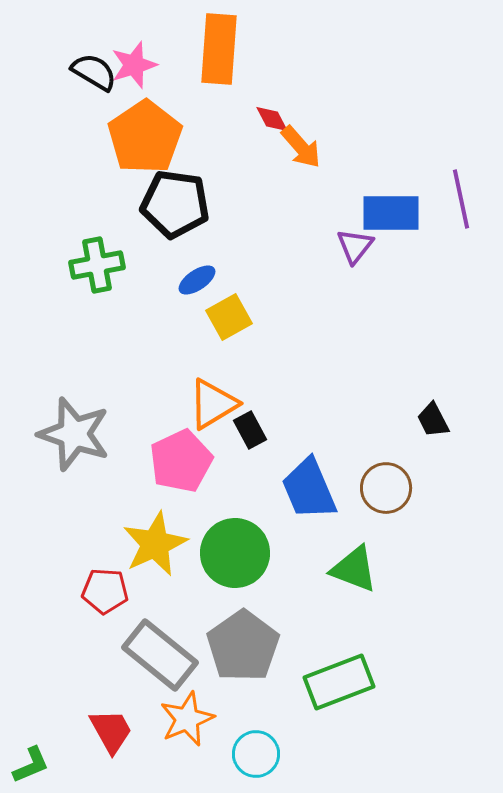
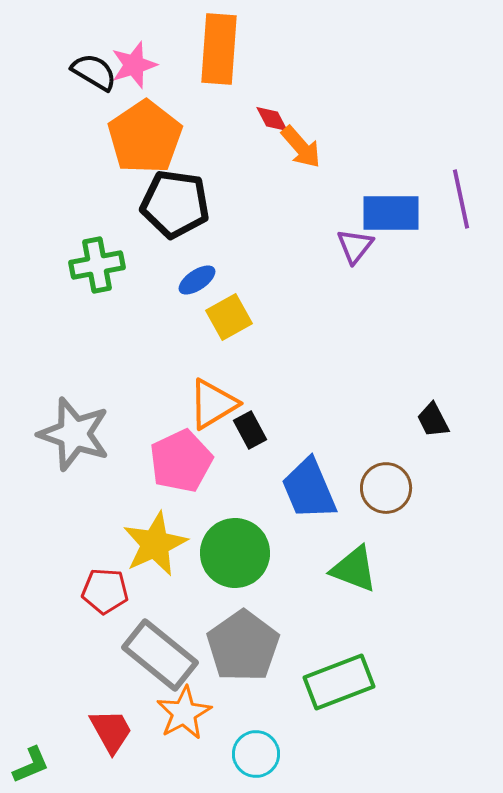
orange star: moved 3 px left, 6 px up; rotated 6 degrees counterclockwise
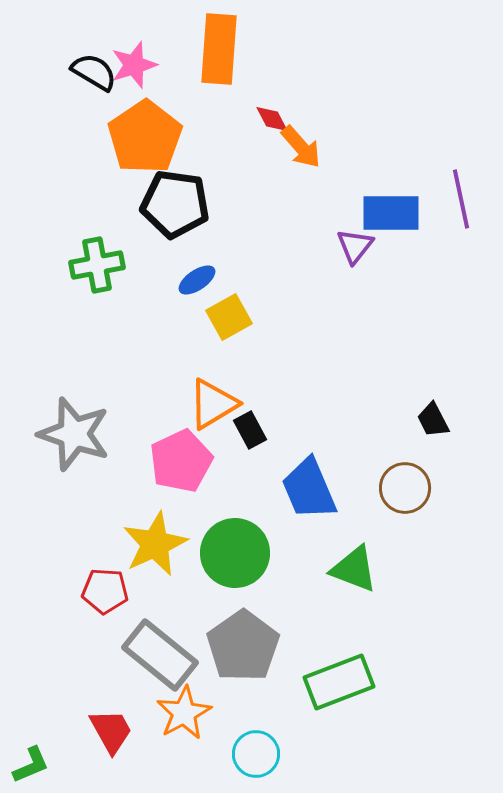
brown circle: moved 19 px right
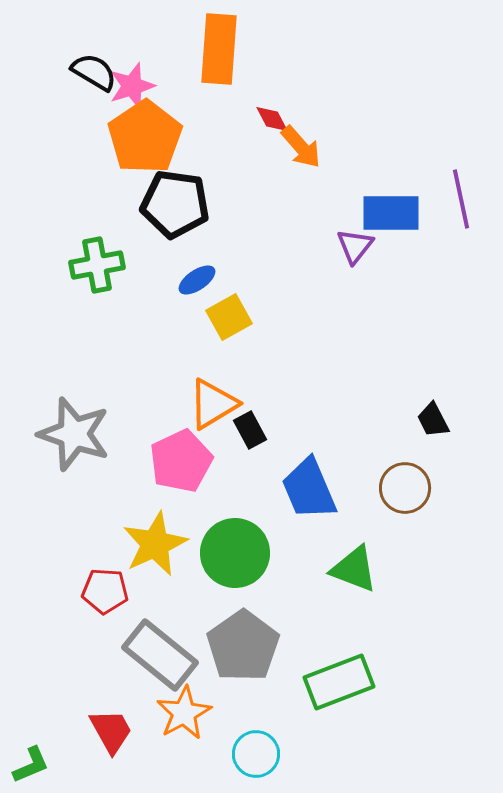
pink star: moved 2 px left, 21 px down
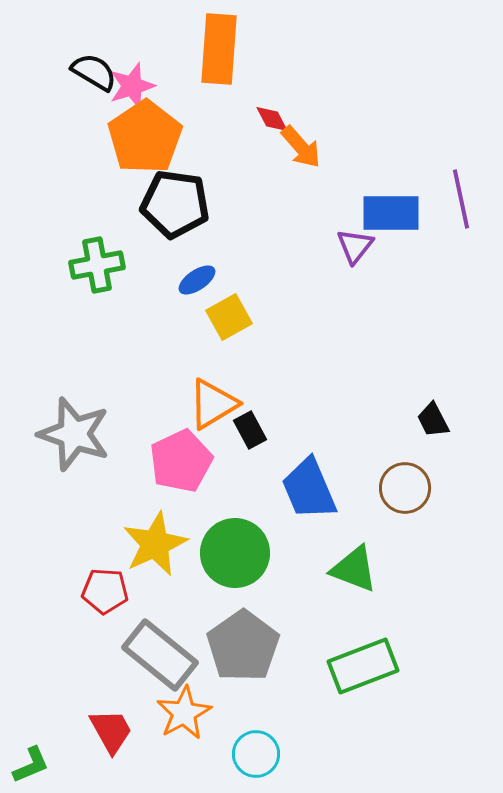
green rectangle: moved 24 px right, 16 px up
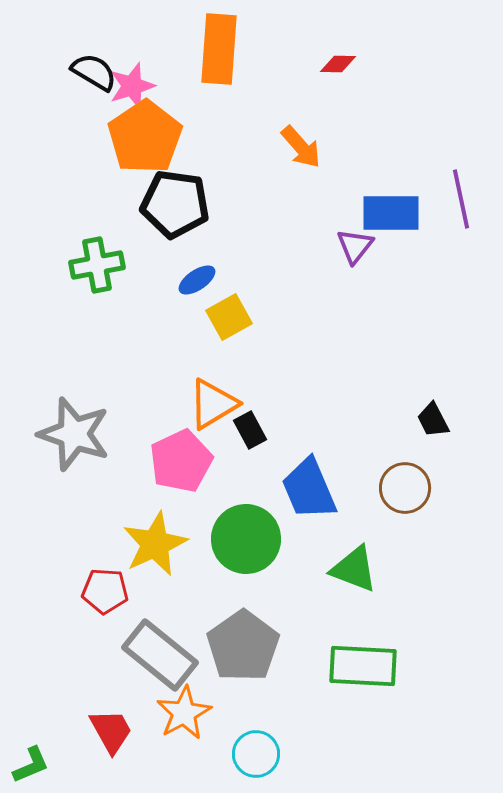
red diamond: moved 66 px right, 55 px up; rotated 60 degrees counterclockwise
green circle: moved 11 px right, 14 px up
green rectangle: rotated 24 degrees clockwise
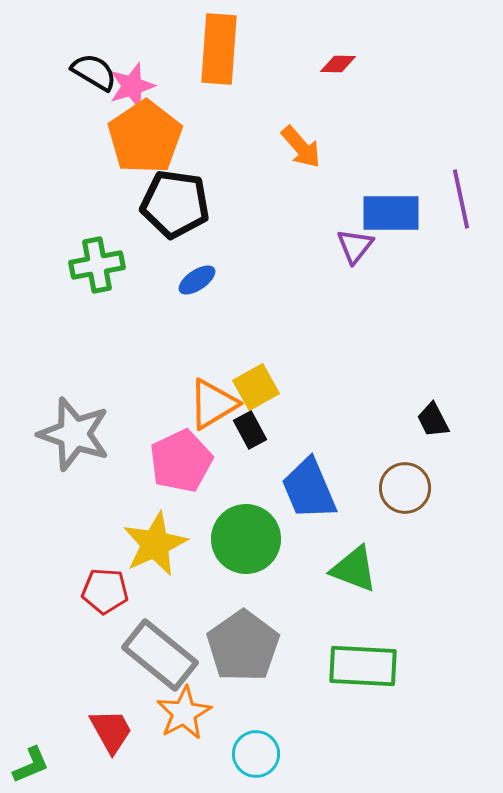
yellow square: moved 27 px right, 70 px down
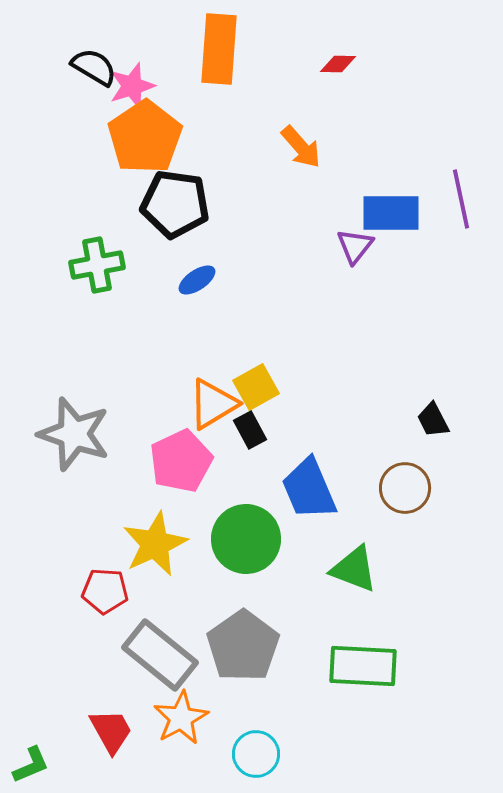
black semicircle: moved 5 px up
orange star: moved 3 px left, 5 px down
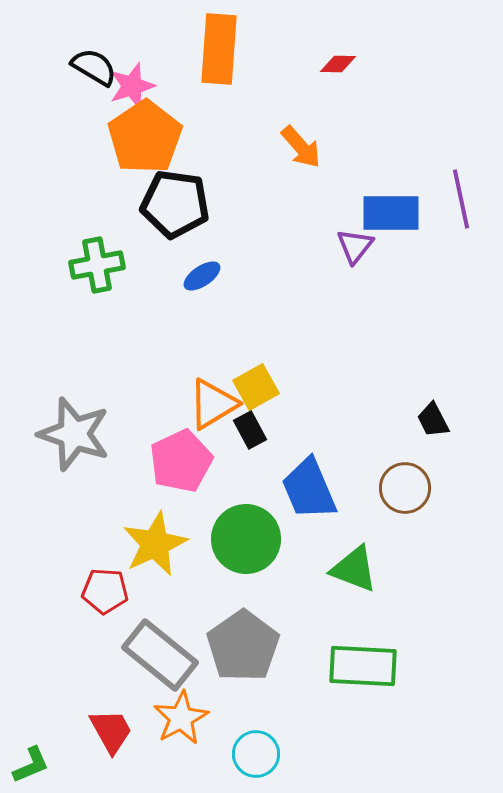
blue ellipse: moved 5 px right, 4 px up
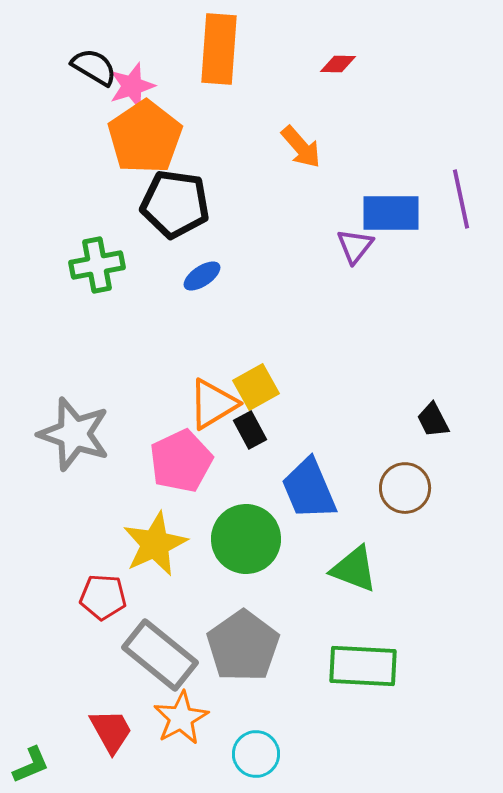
red pentagon: moved 2 px left, 6 px down
